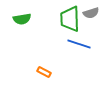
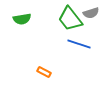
green trapezoid: rotated 36 degrees counterclockwise
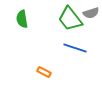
green semicircle: rotated 90 degrees clockwise
blue line: moved 4 px left, 4 px down
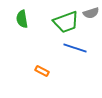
green trapezoid: moved 4 px left, 3 px down; rotated 72 degrees counterclockwise
orange rectangle: moved 2 px left, 1 px up
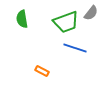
gray semicircle: rotated 35 degrees counterclockwise
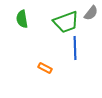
blue line: rotated 70 degrees clockwise
orange rectangle: moved 3 px right, 3 px up
